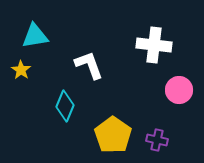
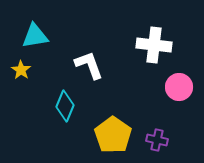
pink circle: moved 3 px up
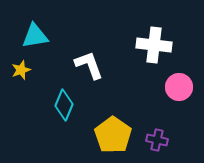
yellow star: rotated 18 degrees clockwise
cyan diamond: moved 1 px left, 1 px up
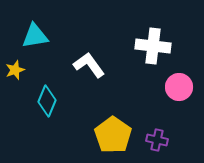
white cross: moved 1 px left, 1 px down
white L-shape: rotated 16 degrees counterclockwise
yellow star: moved 6 px left
cyan diamond: moved 17 px left, 4 px up
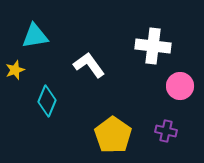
pink circle: moved 1 px right, 1 px up
purple cross: moved 9 px right, 9 px up
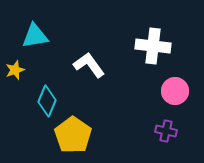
pink circle: moved 5 px left, 5 px down
yellow pentagon: moved 40 px left
